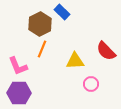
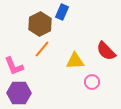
blue rectangle: rotated 70 degrees clockwise
orange line: rotated 18 degrees clockwise
pink L-shape: moved 4 px left
pink circle: moved 1 px right, 2 px up
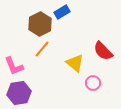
blue rectangle: rotated 35 degrees clockwise
red semicircle: moved 3 px left
yellow triangle: moved 2 px down; rotated 42 degrees clockwise
pink circle: moved 1 px right, 1 px down
purple hexagon: rotated 10 degrees counterclockwise
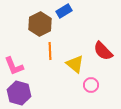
blue rectangle: moved 2 px right, 1 px up
orange line: moved 8 px right, 2 px down; rotated 42 degrees counterclockwise
yellow triangle: moved 1 px down
pink circle: moved 2 px left, 2 px down
purple hexagon: rotated 25 degrees clockwise
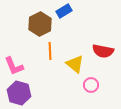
red semicircle: rotated 35 degrees counterclockwise
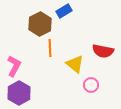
orange line: moved 3 px up
pink L-shape: rotated 130 degrees counterclockwise
purple hexagon: rotated 15 degrees clockwise
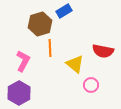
brown hexagon: rotated 10 degrees clockwise
pink L-shape: moved 9 px right, 5 px up
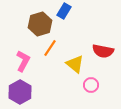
blue rectangle: rotated 28 degrees counterclockwise
orange line: rotated 36 degrees clockwise
purple hexagon: moved 1 px right, 1 px up
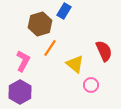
red semicircle: moved 1 px right; rotated 125 degrees counterclockwise
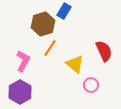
brown hexagon: moved 3 px right
